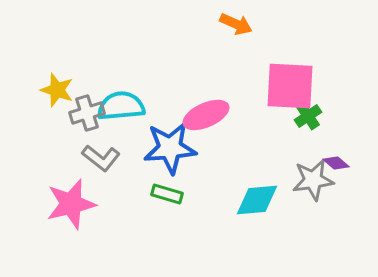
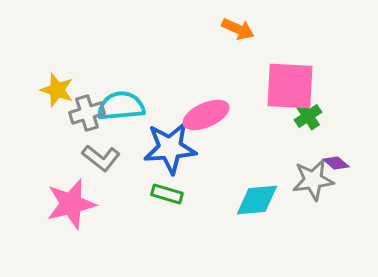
orange arrow: moved 2 px right, 5 px down
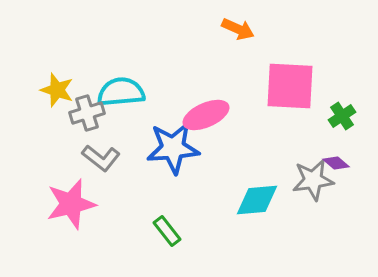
cyan semicircle: moved 14 px up
green cross: moved 34 px right
blue star: moved 3 px right
green rectangle: moved 37 px down; rotated 36 degrees clockwise
